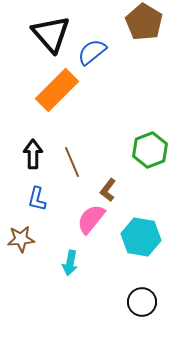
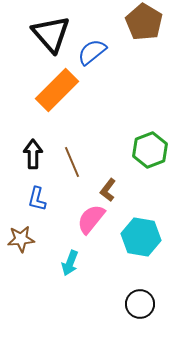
cyan arrow: rotated 10 degrees clockwise
black circle: moved 2 px left, 2 px down
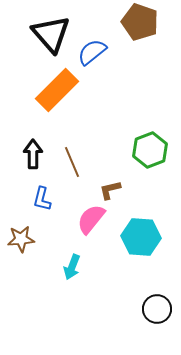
brown pentagon: moved 4 px left; rotated 12 degrees counterclockwise
brown L-shape: moved 2 px right; rotated 40 degrees clockwise
blue L-shape: moved 5 px right
cyan hexagon: rotated 6 degrees counterclockwise
cyan arrow: moved 2 px right, 4 px down
black circle: moved 17 px right, 5 px down
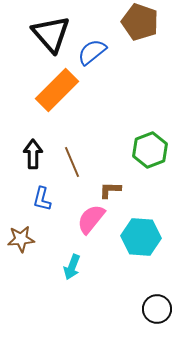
brown L-shape: rotated 15 degrees clockwise
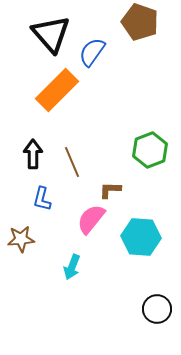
blue semicircle: rotated 16 degrees counterclockwise
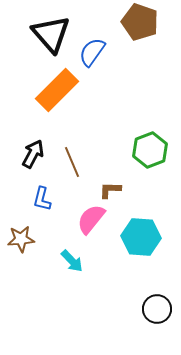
black arrow: rotated 28 degrees clockwise
cyan arrow: moved 6 px up; rotated 65 degrees counterclockwise
